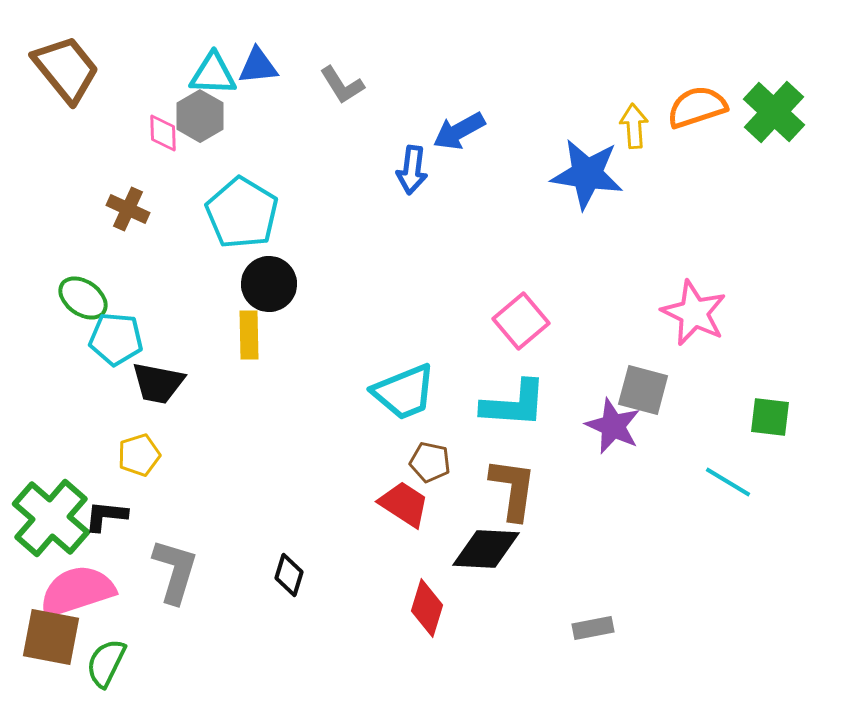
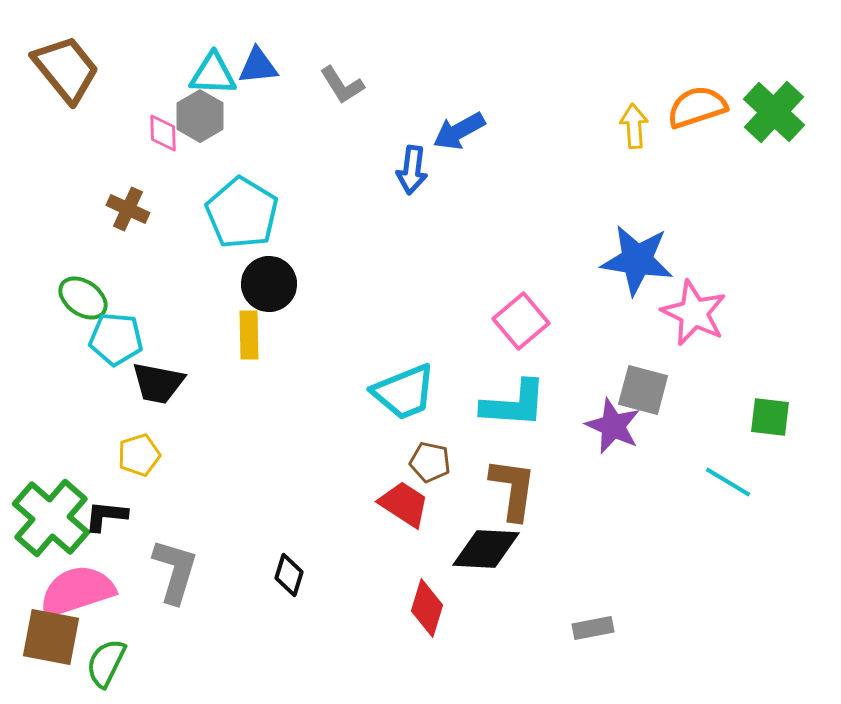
blue star at (587, 174): moved 50 px right, 86 px down
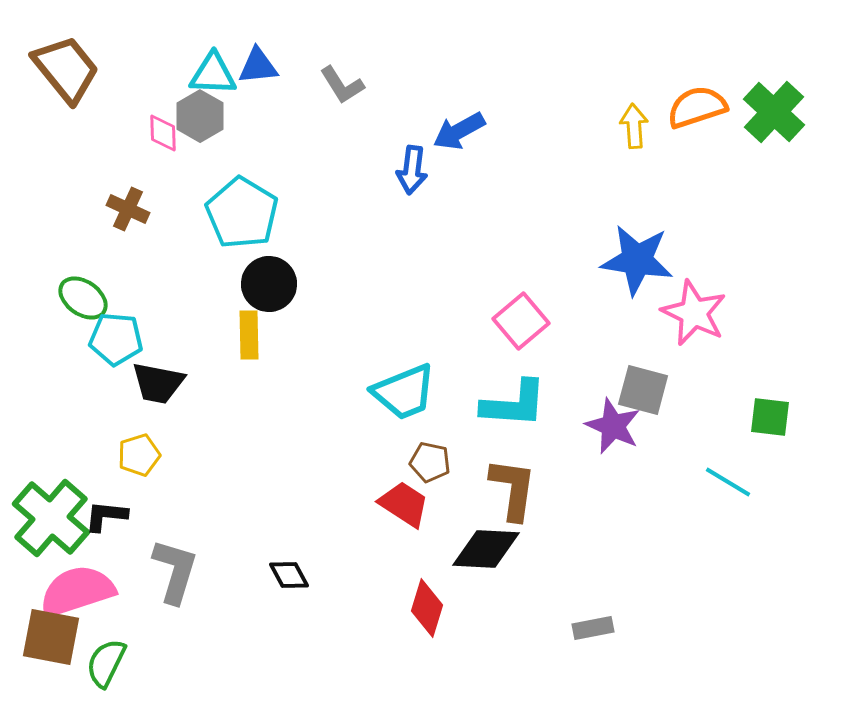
black diamond at (289, 575): rotated 45 degrees counterclockwise
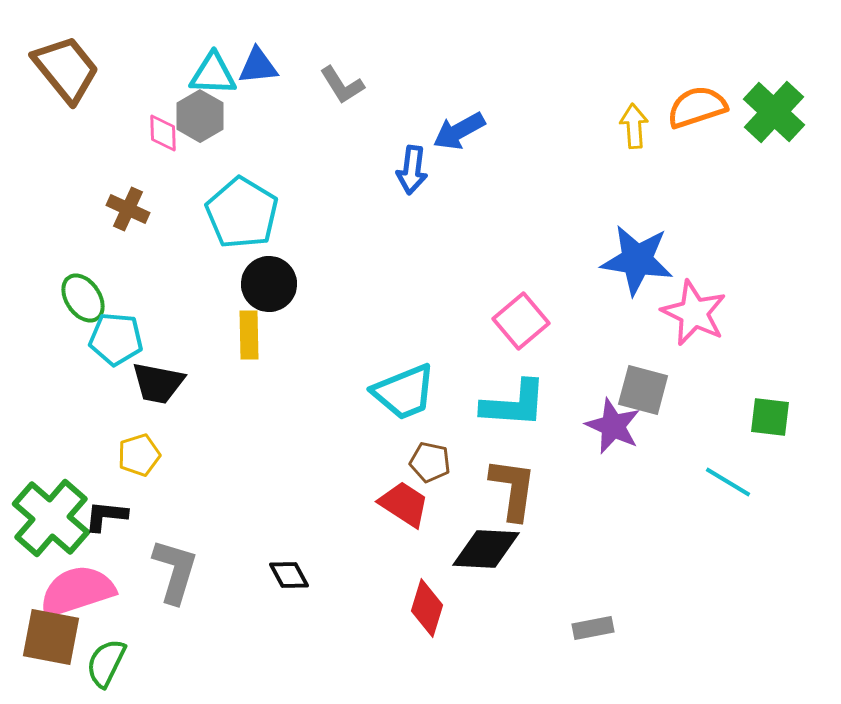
green ellipse at (83, 298): rotated 21 degrees clockwise
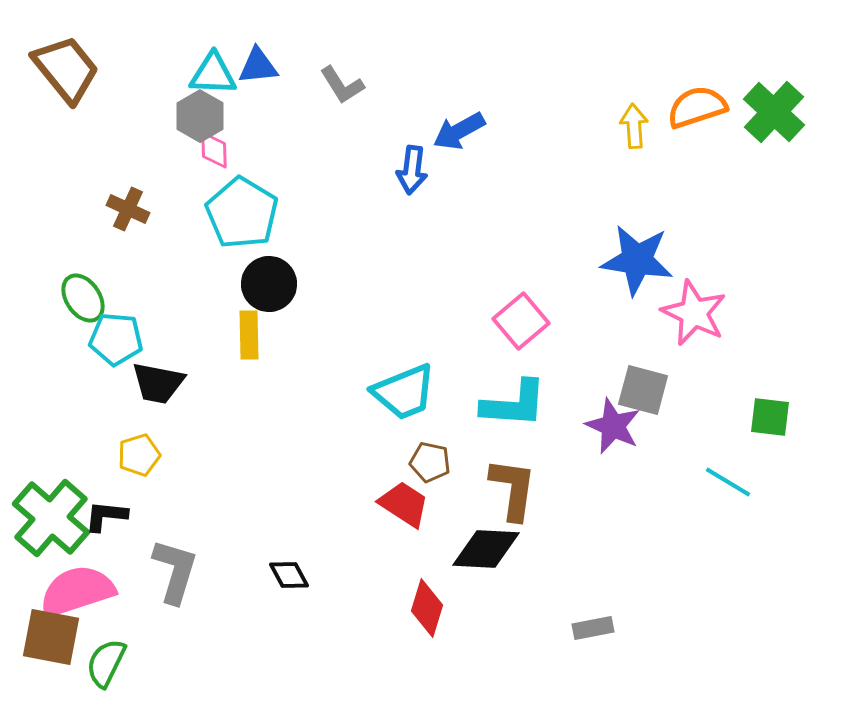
pink diamond at (163, 133): moved 51 px right, 17 px down
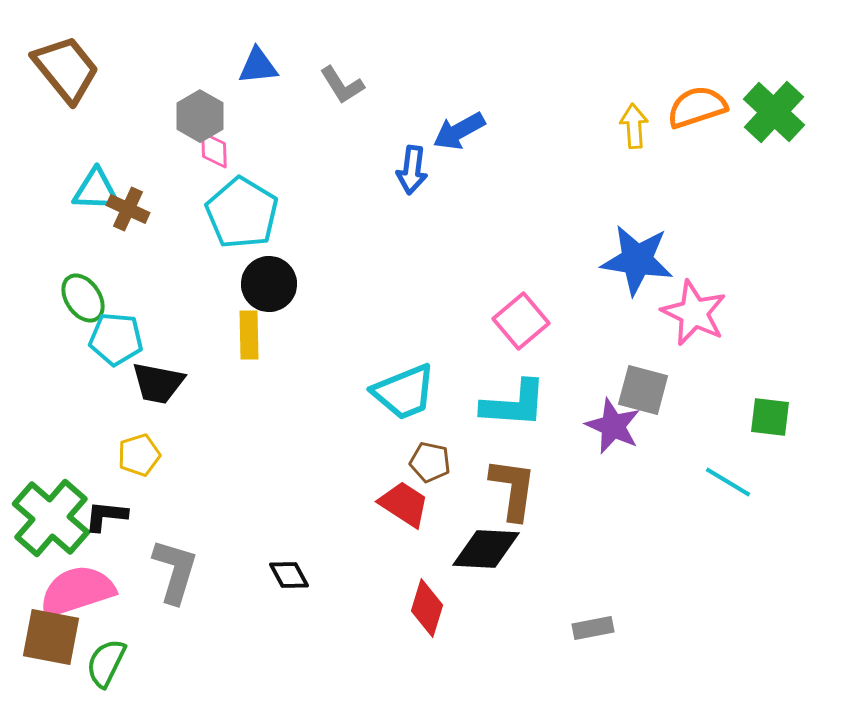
cyan triangle at (213, 74): moved 117 px left, 116 px down
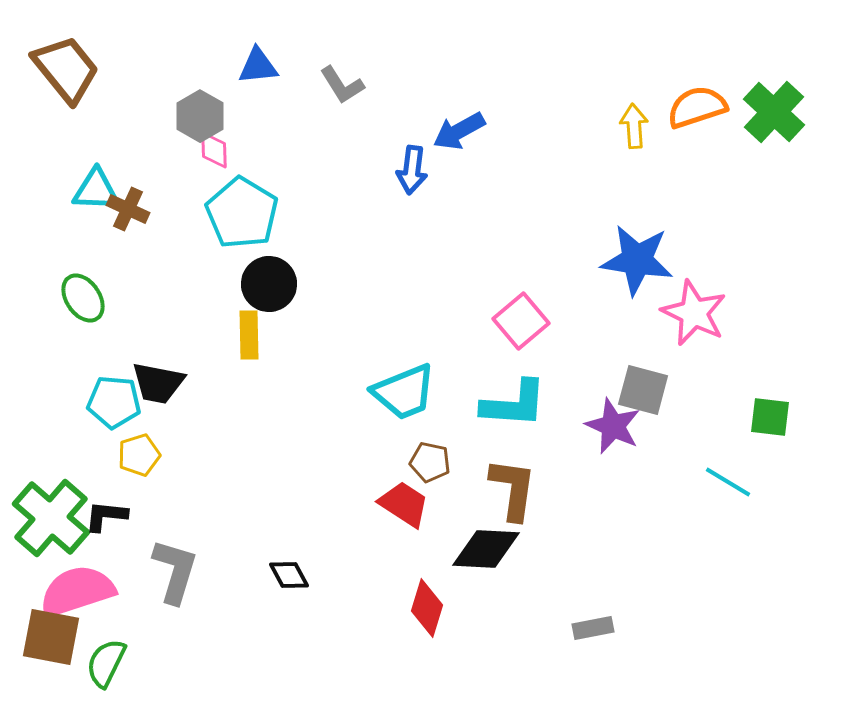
cyan pentagon at (116, 339): moved 2 px left, 63 px down
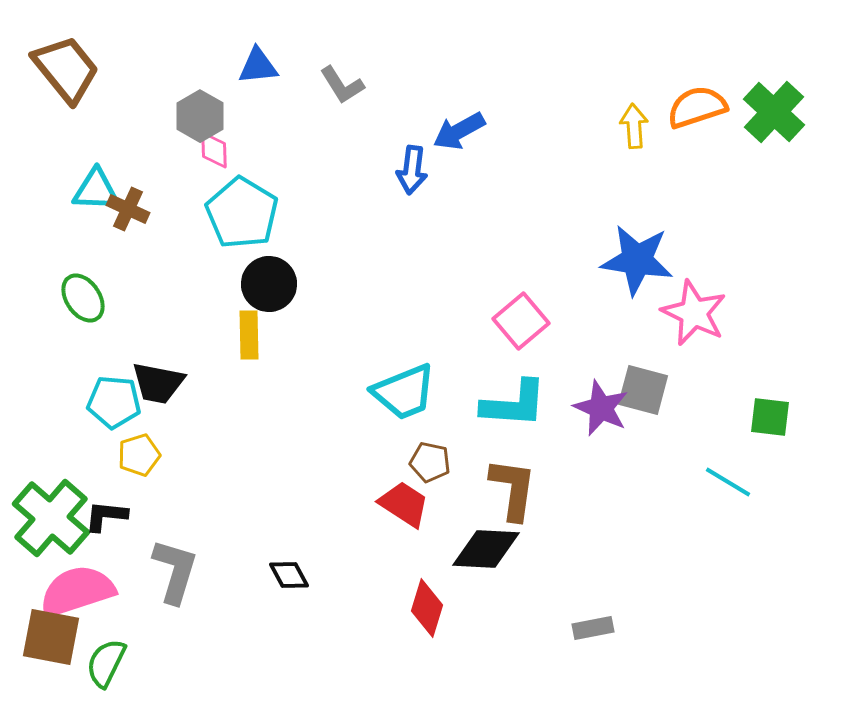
purple star at (613, 426): moved 12 px left, 18 px up
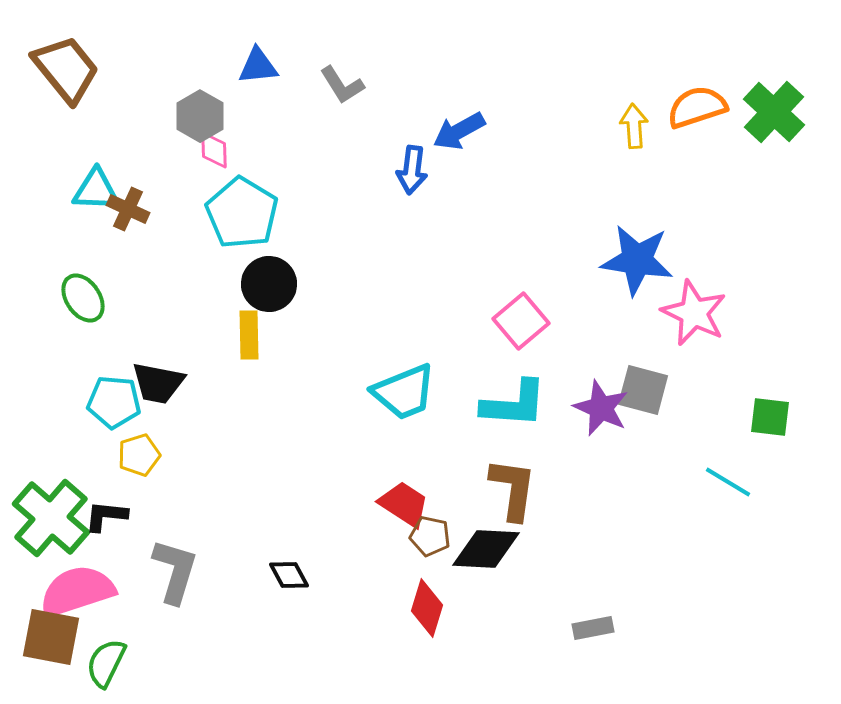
brown pentagon at (430, 462): moved 74 px down
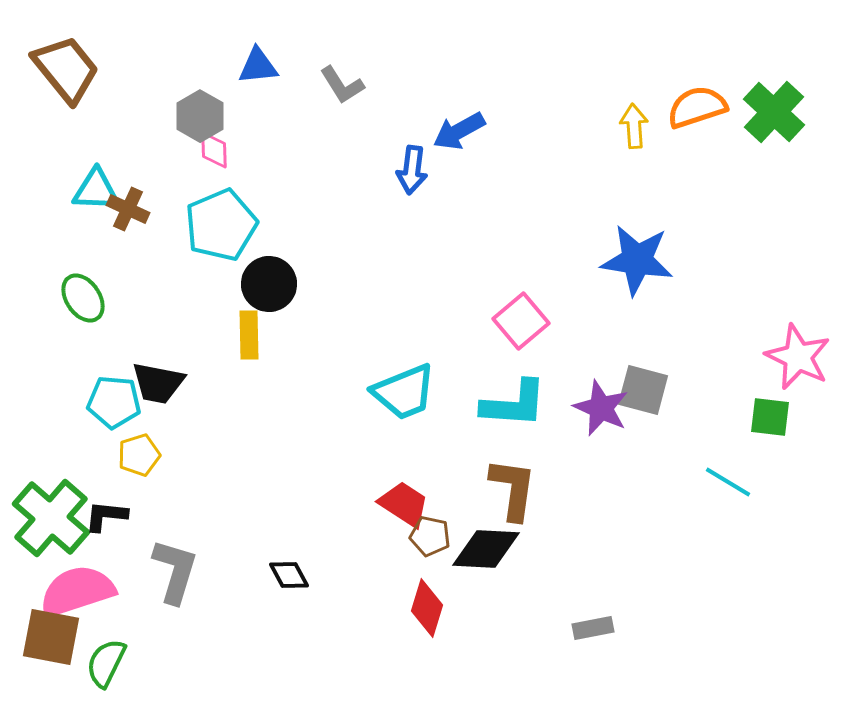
cyan pentagon at (242, 213): moved 21 px left, 12 px down; rotated 18 degrees clockwise
pink star at (694, 313): moved 104 px right, 44 px down
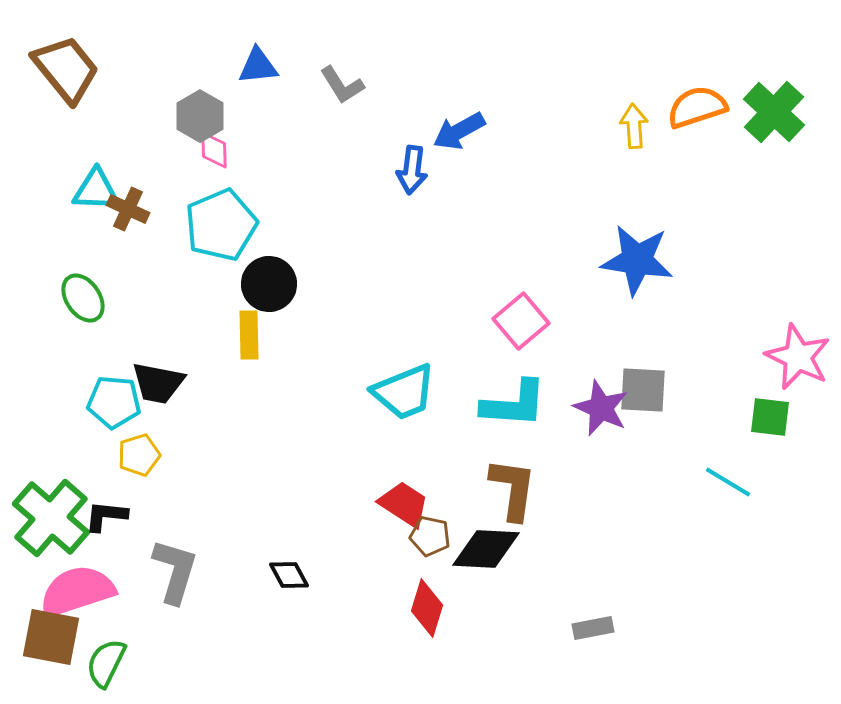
gray square at (643, 390): rotated 12 degrees counterclockwise
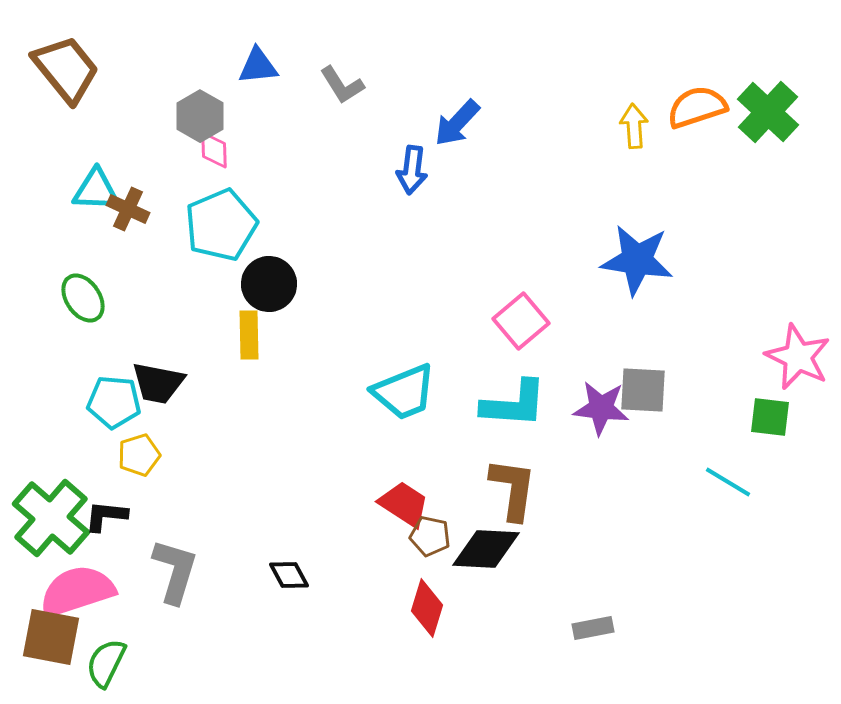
green cross at (774, 112): moved 6 px left
blue arrow at (459, 131): moved 2 px left, 8 px up; rotated 18 degrees counterclockwise
purple star at (601, 408): rotated 18 degrees counterclockwise
